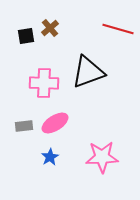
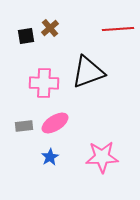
red line: rotated 20 degrees counterclockwise
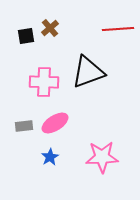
pink cross: moved 1 px up
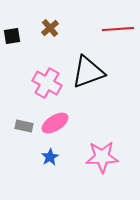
black square: moved 14 px left
pink cross: moved 3 px right, 1 px down; rotated 28 degrees clockwise
gray rectangle: rotated 18 degrees clockwise
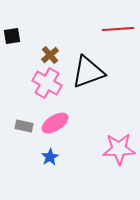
brown cross: moved 27 px down
pink star: moved 17 px right, 8 px up
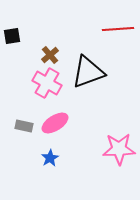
blue star: moved 1 px down
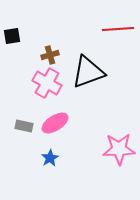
brown cross: rotated 24 degrees clockwise
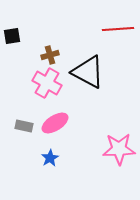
black triangle: rotated 48 degrees clockwise
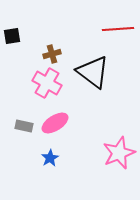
brown cross: moved 2 px right, 1 px up
black triangle: moved 5 px right; rotated 9 degrees clockwise
pink star: moved 4 px down; rotated 20 degrees counterclockwise
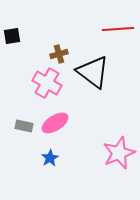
brown cross: moved 7 px right
